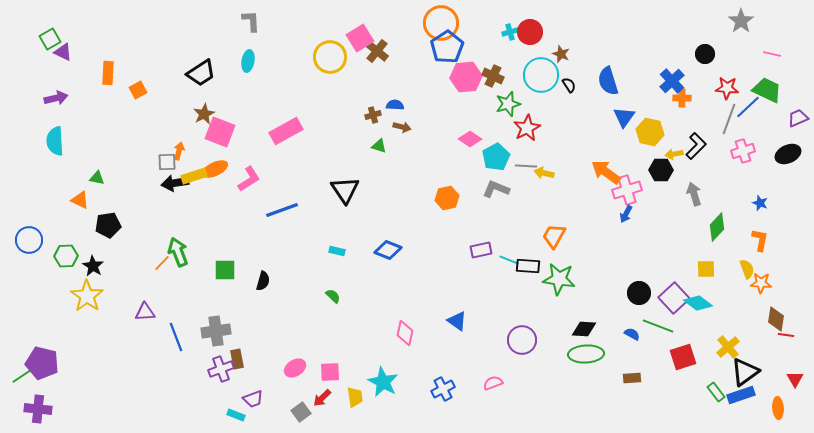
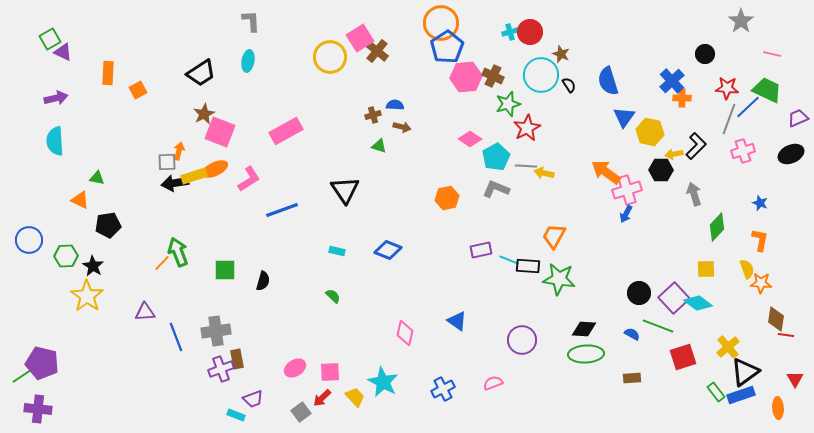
black ellipse at (788, 154): moved 3 px right
yellow trapezoid at (355, 397): rotated 35 degrees counterclockwise
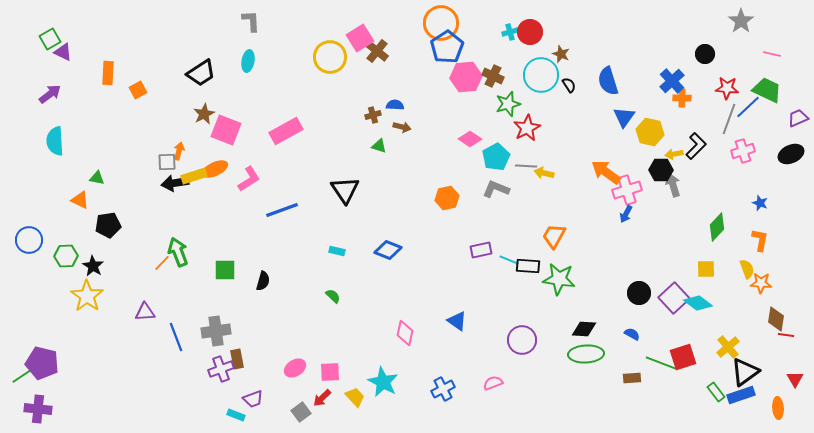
purple arrow at (56, 98): moved 6 px left, 4 px up; rotated 25 degrees counterclockwise
pink square at (220, 132): moved 6 px right, 2 px up
gray arrow at (694, 194): moved 21 px left, 9 px up
green line at (658, 326): moved 3 px right, 37 px down
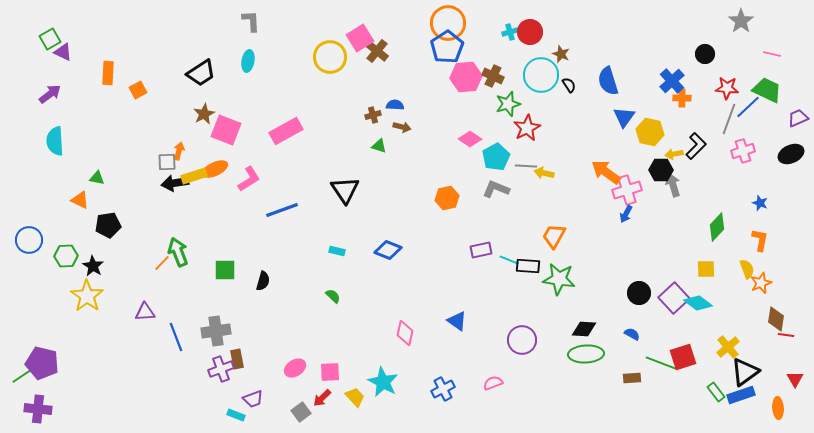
orange circle at (441, 23): moved 7 px right
orange star at (761, 283): rotated 25 degrees counterclockwise
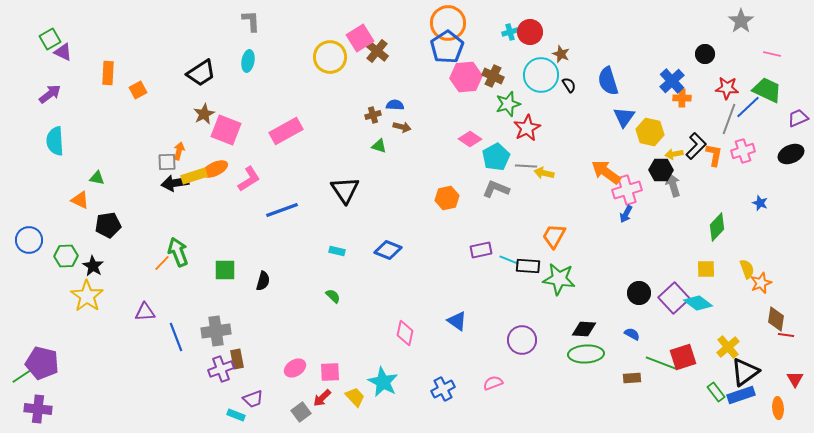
orange L-shape at (760, 240): moved 46 px left, 85 px up
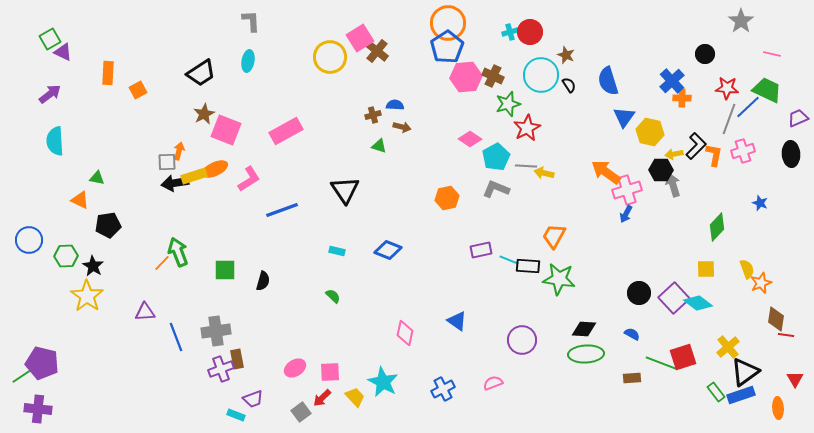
brown star at (561, 54): moved 5 px right, 1 px down
black ellipse at (791, 154): rotated 70 degrees counterclockwise
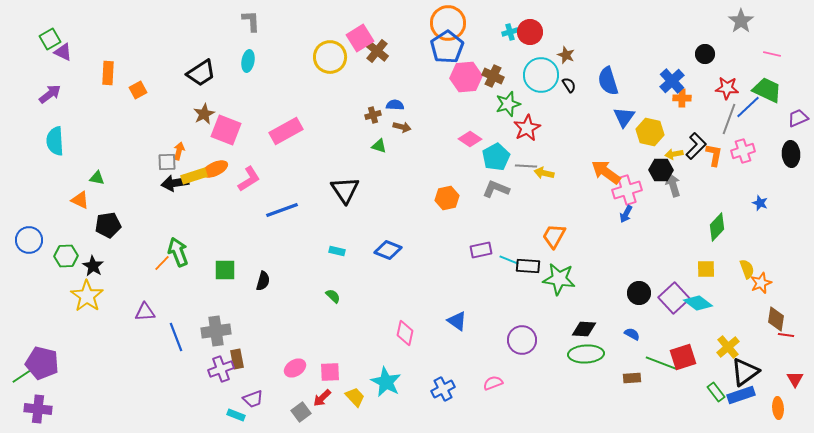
cyan star at (383, 382): moved 3 px right
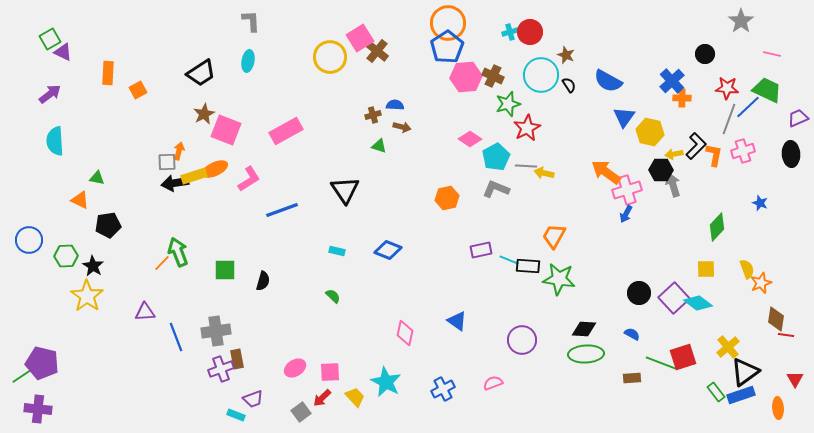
blue semicircle at (608, 81): rotated 44 degrees counterclockwise
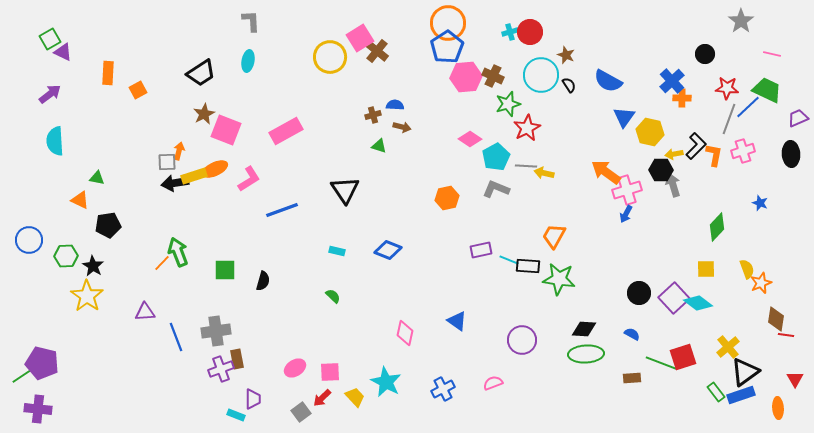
purple trapezoid at (253, 399): rotated 70 degrees counterclockwise
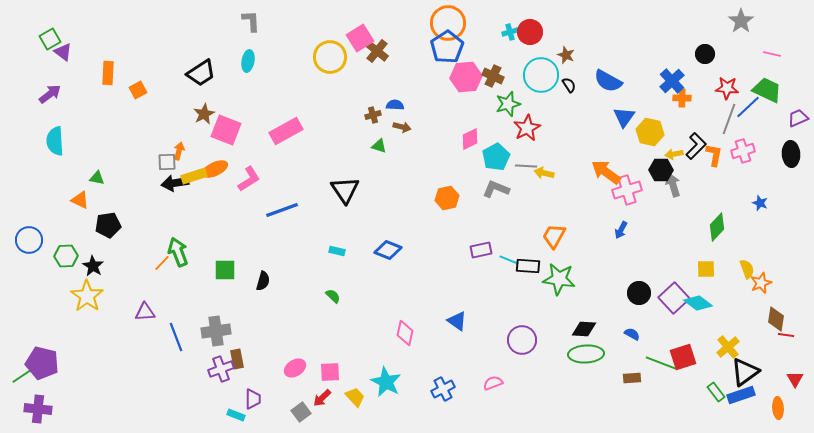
purple triangle at (63, 52): rotated 12 degrees clockwise
pink diamond at (470, 139): rotated 60 degrees counterclockwise
blue arrow at (626, 214): moved 5 px left, 16 px down
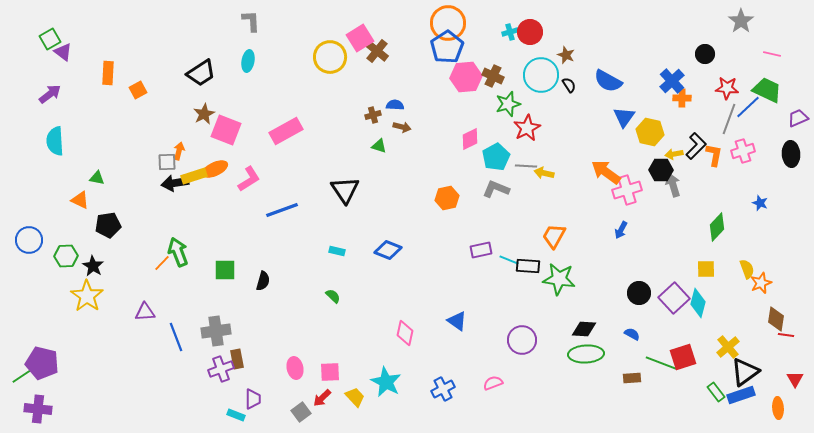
cyan diamond at (698, 303): rotated 68 degrees clockwise
pink ellipse at (295, 368): rotated 70 degrees counterclockwise
